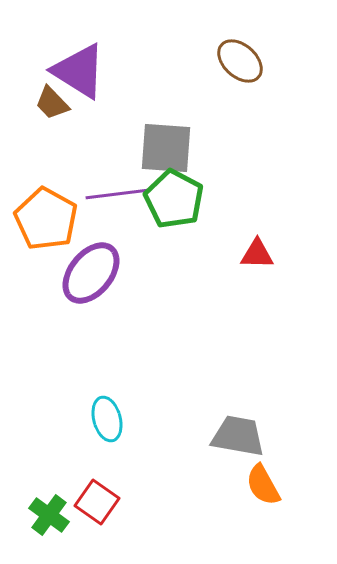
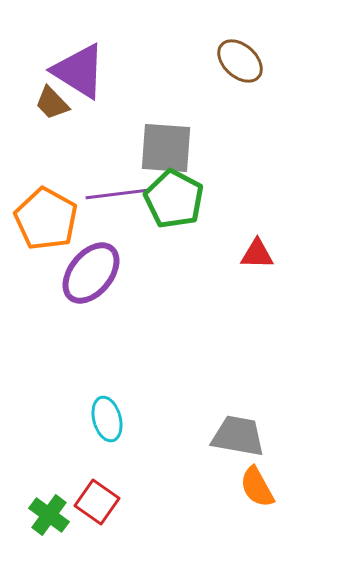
orange semicircle: moved 6 px left, 2 px down
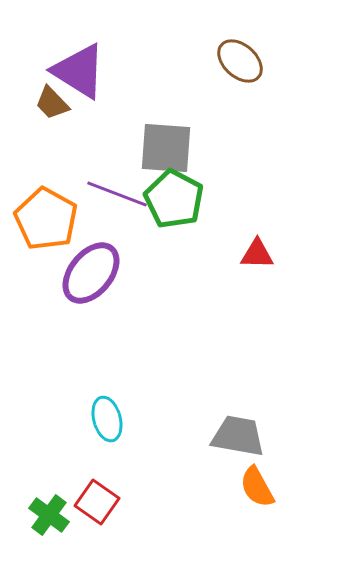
purple line: rotated 28 degrees clockwise
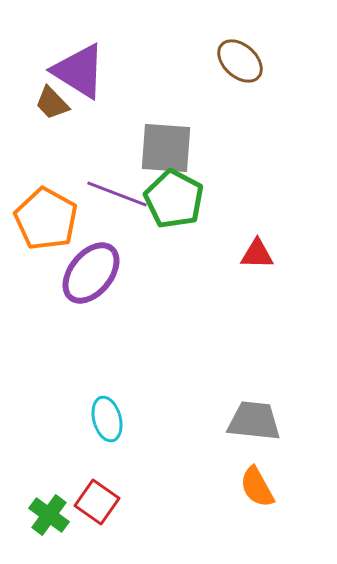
gray trapezoid: moved 16 px right, 15 px up; rotated 4 degrees counterclockwise
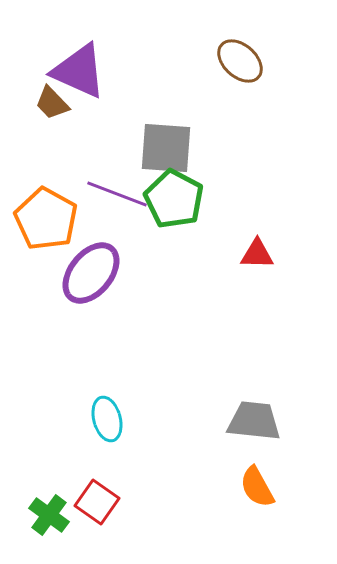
purple triangle: rotated 8 degrees counterclockwise
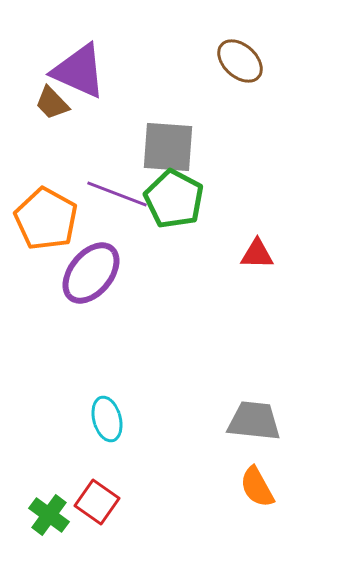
gray square: moved 2 px right, 1 px up
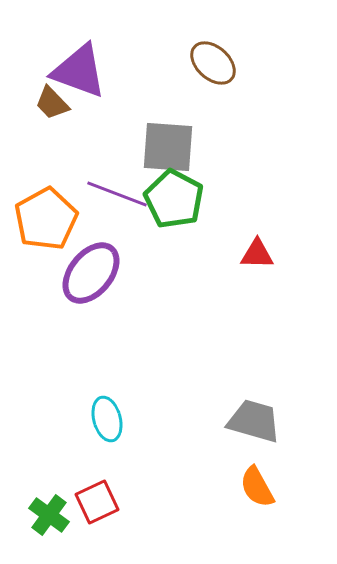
brown ellipse: moved 27 px left, 2 px down
purple triangle: rotated 4 degrees counterclockwise
orange pentagon: rotated 14 degrees clockwise
gray trapezoid: rotated 10 degrees clockwise
red square: rotated 30 degrees clockwise
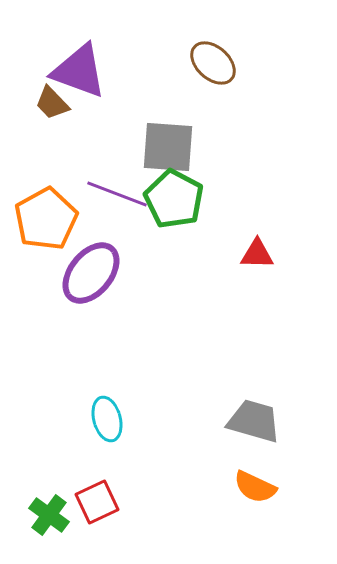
orange semicircle: moved 2 px left; rotated 36 degrees counterclockwise
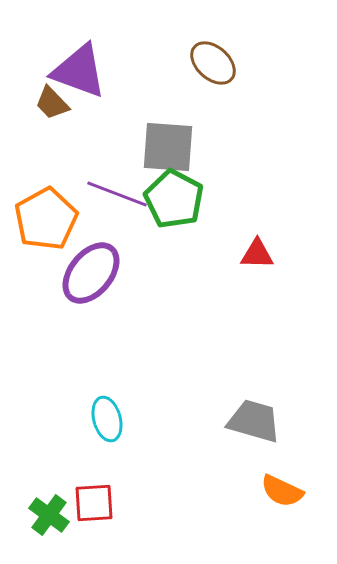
orange semicircle: moved 27 px right, 4 px down
red square: moved 3 px left, 1 px down; rotated 21 degrees clockwise
